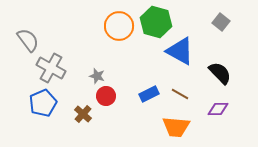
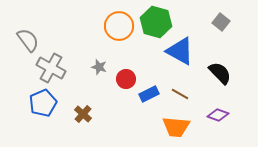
gray star: moved 2 px right, 9 px up
red circle: moved 20 px right, 17 px up
purple diamond: moved 6 px down; rotated 20 degrees clockwise
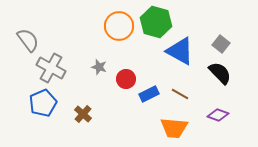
gray square: moved 22 px down
orange trapezoid: moved 2 px left, 1 px down
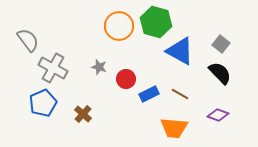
gray cross: moved 2 px right
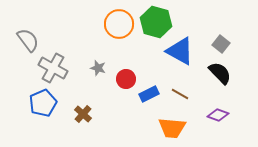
orange circle: moved 2 px up
gray star: moved 1 px left, 1 px down
orange trapezoid: moved 2 px left
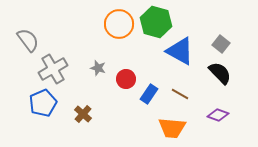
gray cross: moved 1 px down; rotated 32 degrees clockwise
blue rectangle: rotated 30 degrees counterclockwise
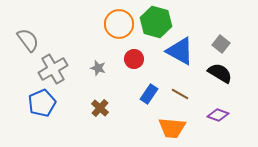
black semicircle: rotated 15 degrees counterclockwise
red circle: moved 8 px right, 20 px up
blue pentagon: moved 1 px left
brown cross: moved 17 px right, 6 px up
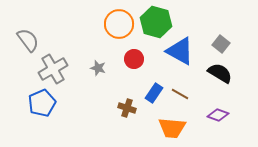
blue rectangle: moved 5 px right, 1 px up
brown cross: moved 27 px right; rotated 24 degrees counterclockwise
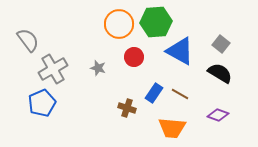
green hexagon: rotated 20 degrees counterclockwise
red circle: moved 2 px up
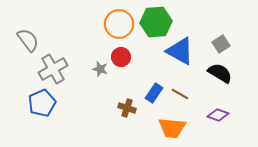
gray square: rotated 18 degrees clockwise
red circle: moved 13 px left
gray star: moved 2 px right, 1 px down
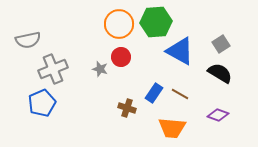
gray semicircle: rotated 115 degrees clockwise
gray cross: rotated 8 degrees clockwise
